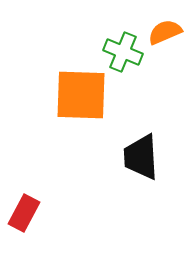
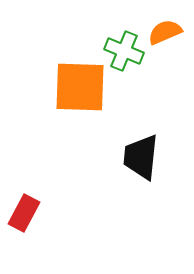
green cross: moved 1 px right, 1 px up
orange square: moved 1 px left, 8 px up
black trapezoid: rotated 9 degrees clockwise
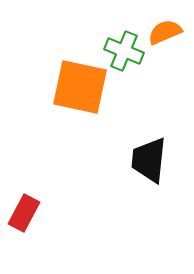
orange square: rotated 10 degrees clockwise
black trapezoid: moved 8 px right, 3 px down
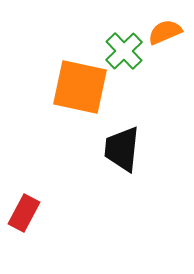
green cross: rotated 24 degrees clockwise
black trapezoid: moved 27 px left, 11 px up
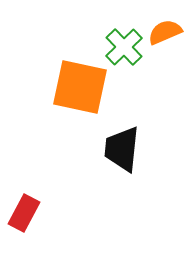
green cross: moved 4 px up
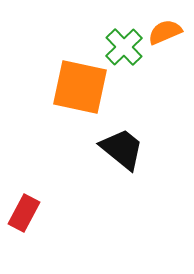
black trapezoid: rotated 123 degrees clockwise
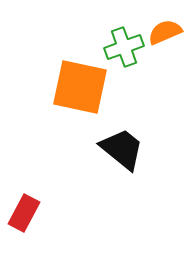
green cross: rotated 24 degrees clockwise
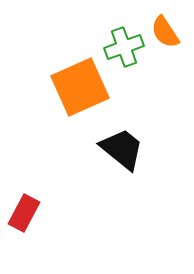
orange semicircle: rotated 100 degrees counterclockwise
orange square: rotated 36 degrees counterclockwise
